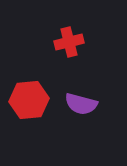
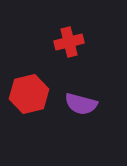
red hexagon: moved 6 px up; rotated 9 degrees counterclockwise
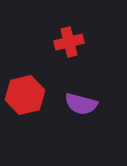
red hexagon: moved 4 px left, 1 px down
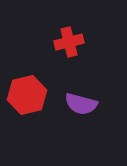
red hexagon: moved 2 px right
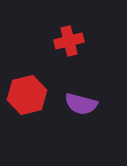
red cross: moved 1 px up
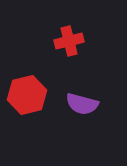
purple semicircle: moved 1 px right
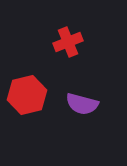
red cross: moved 1 px left, 1 px down; rotated 8 degrees counterclockwise
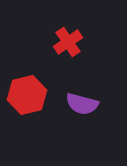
red cross: rotated 12 degrees counterclockwise
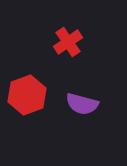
red hexagon: rotated 6 degrees counterclockwise
